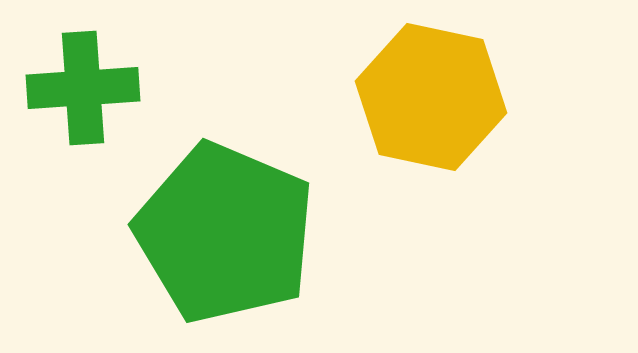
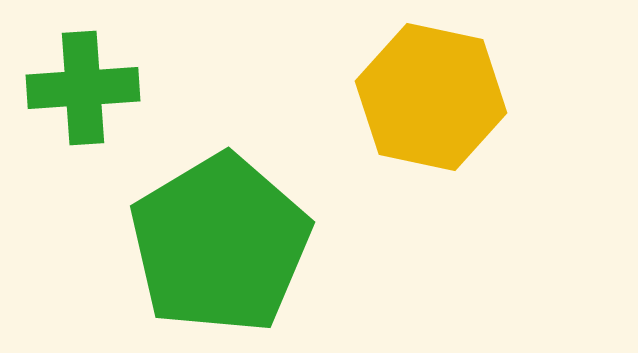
green pentagon: moved 5 px left, 11 px down; rotated 18 degrees clockwise
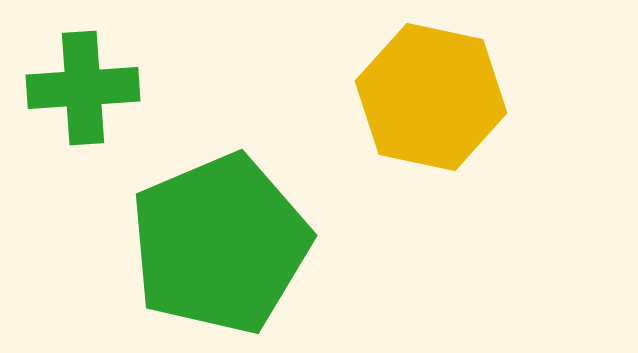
green pentagon: rotated 8 degrees clockwise
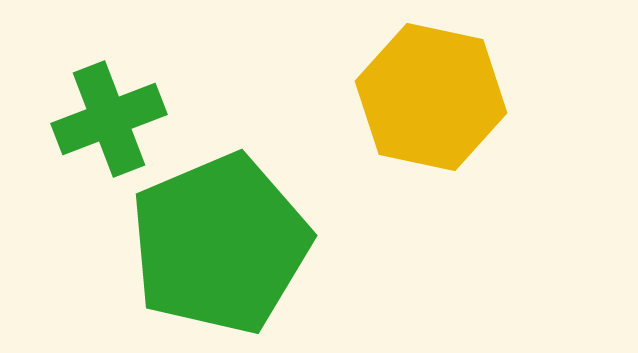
green cross: moved 26 px right, 31 px down; rotated 17 degrees counterclockwise
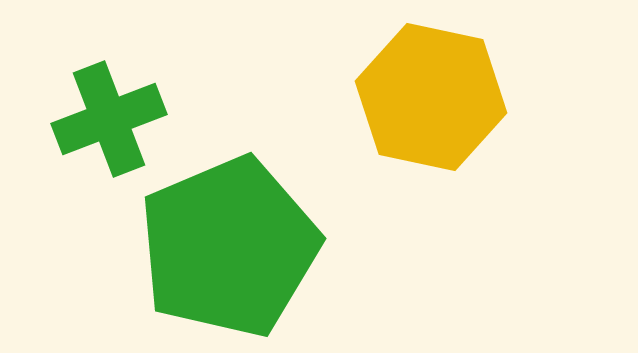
green pentagon: moved 9 px right, 3 px down
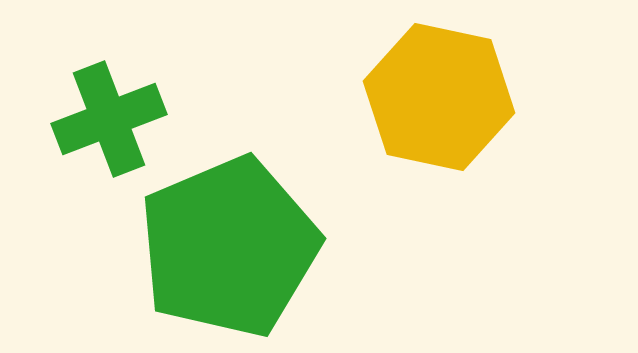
yellow hexagon: moved 8 px right
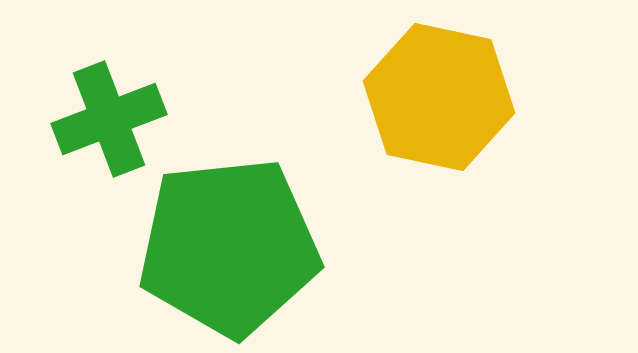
green pentagon: rotated 17 degrees clockwise
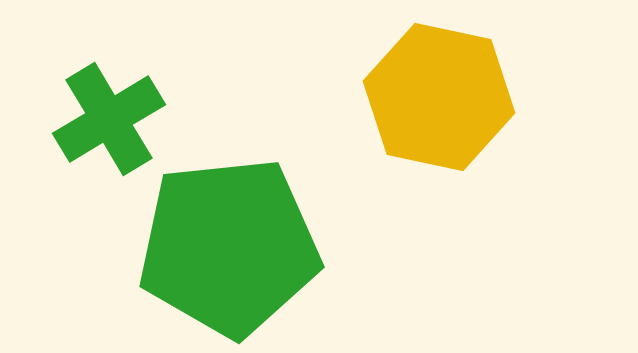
green cross: rotated 10 degrees counterclockwise
